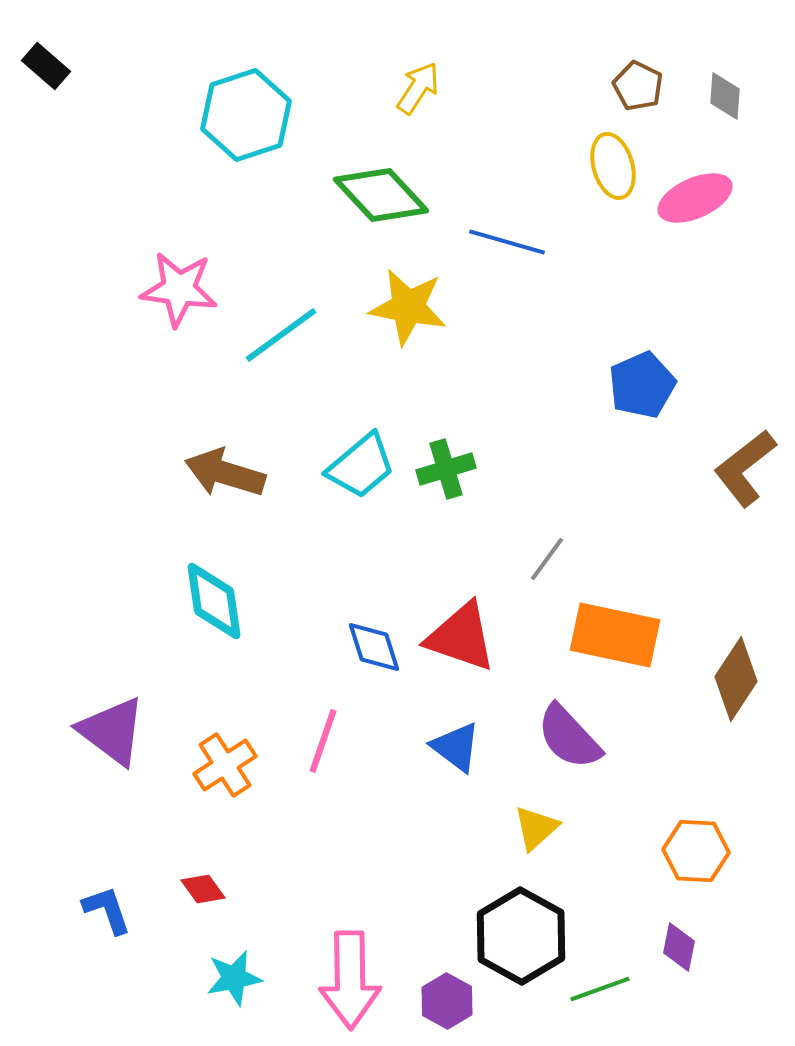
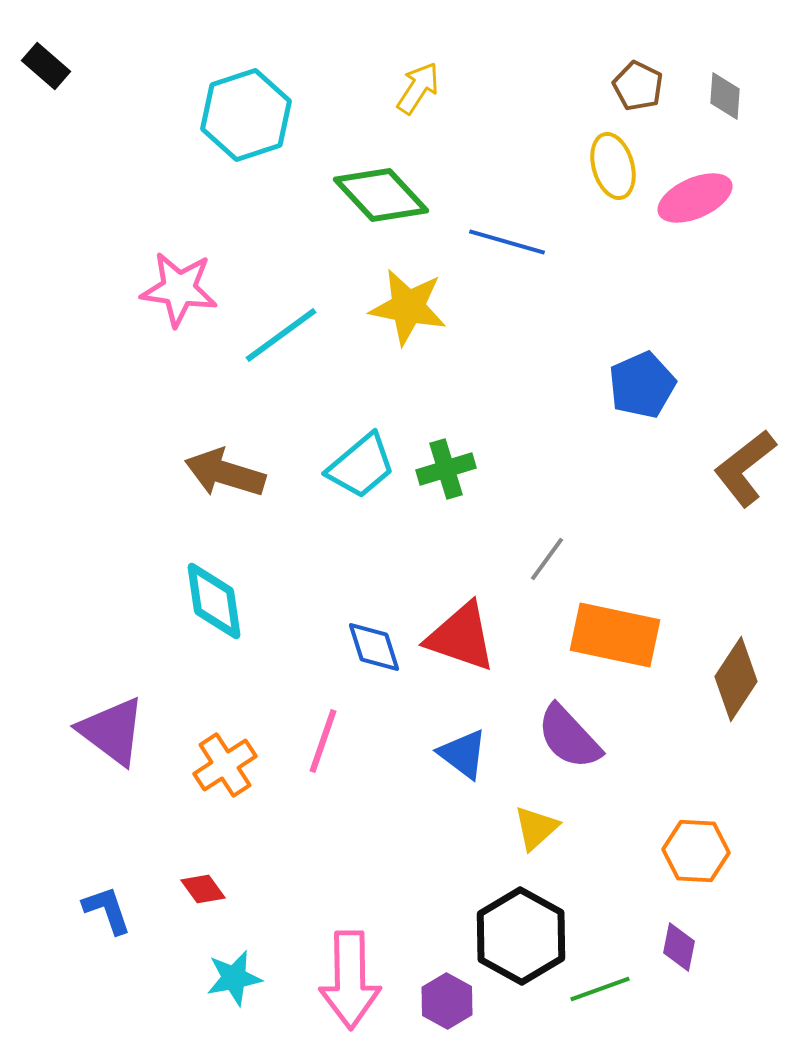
blue triangle: moved 7 px right, 7 px down
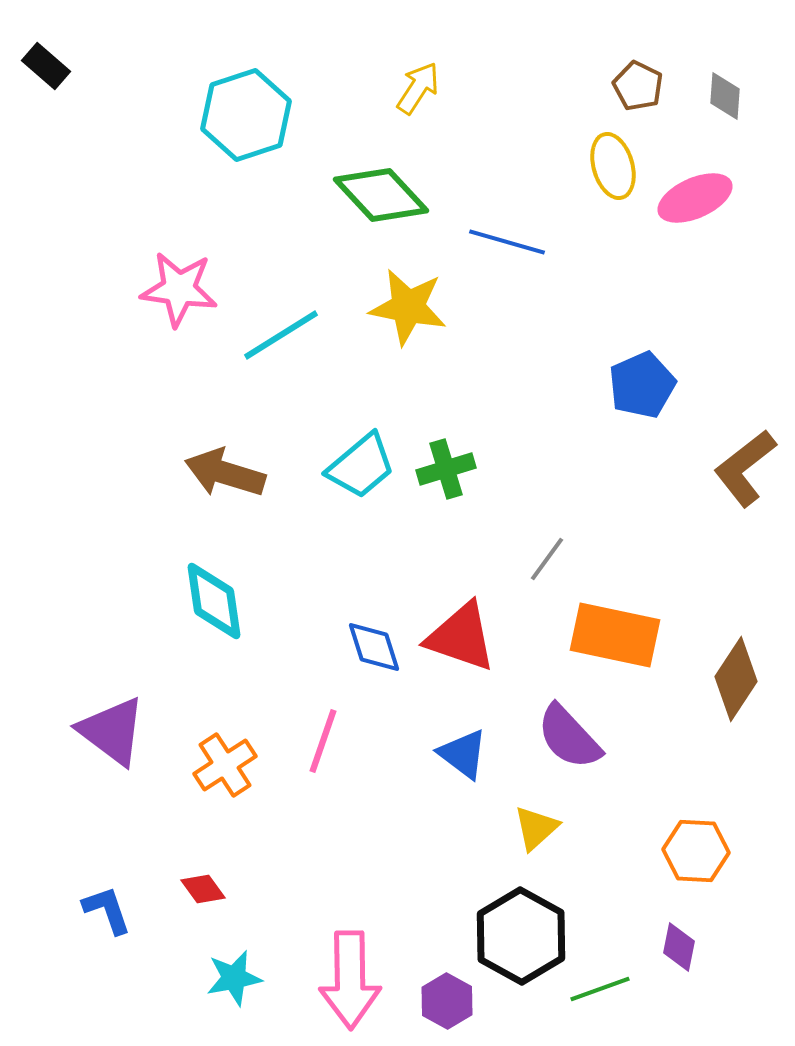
cyan line: rotated 4 degrees clockwise
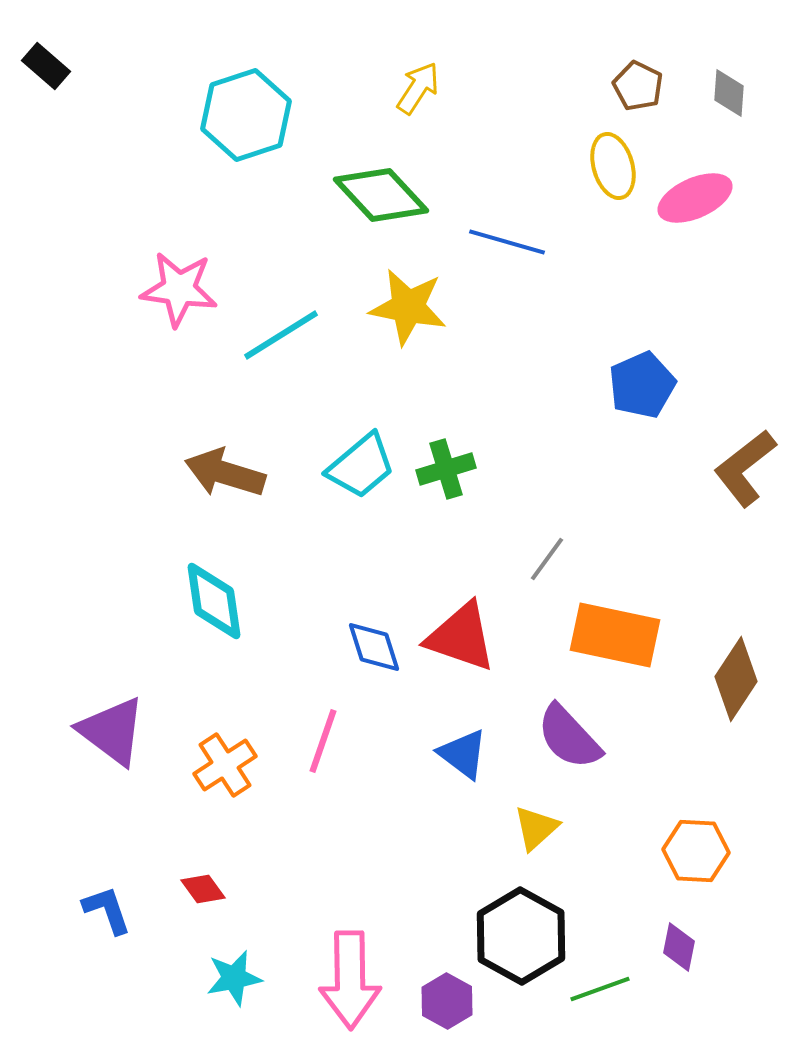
gray diamond: moved 4 px right, 3 px up
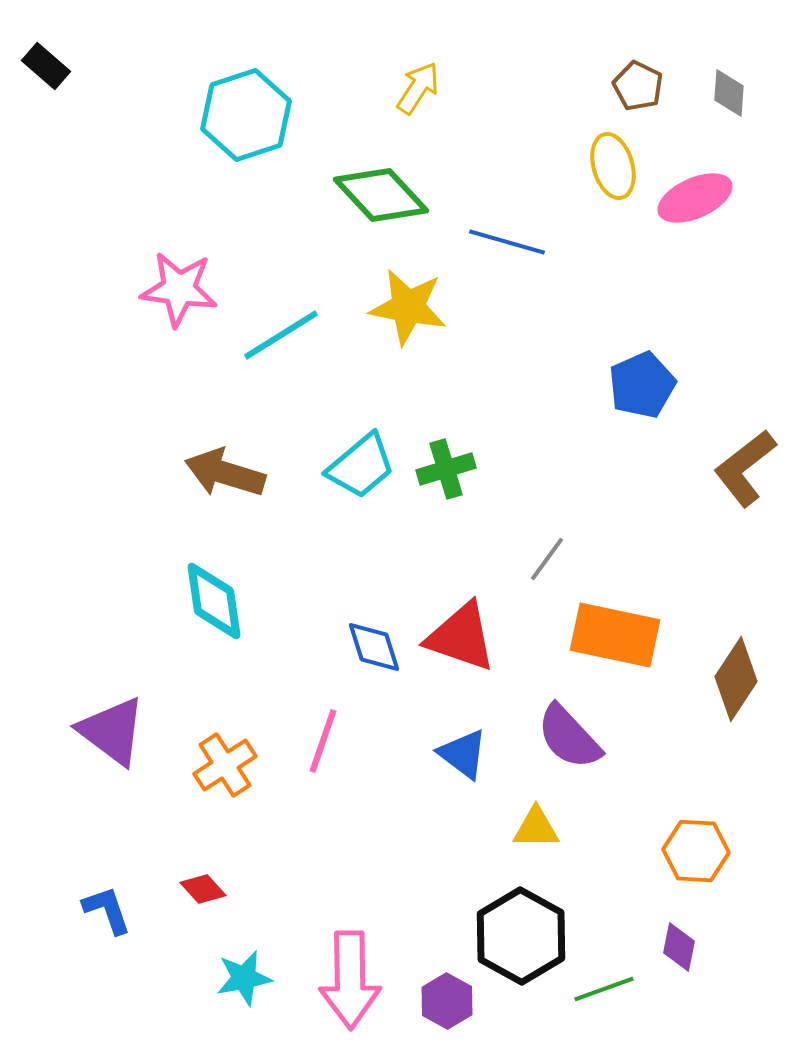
yellow triangle: rotated 42 degrees clockwise
red diamond: rotated 6 degrees counterclockwise
cyan star: moved 10 px right
green line: moved 4 px right
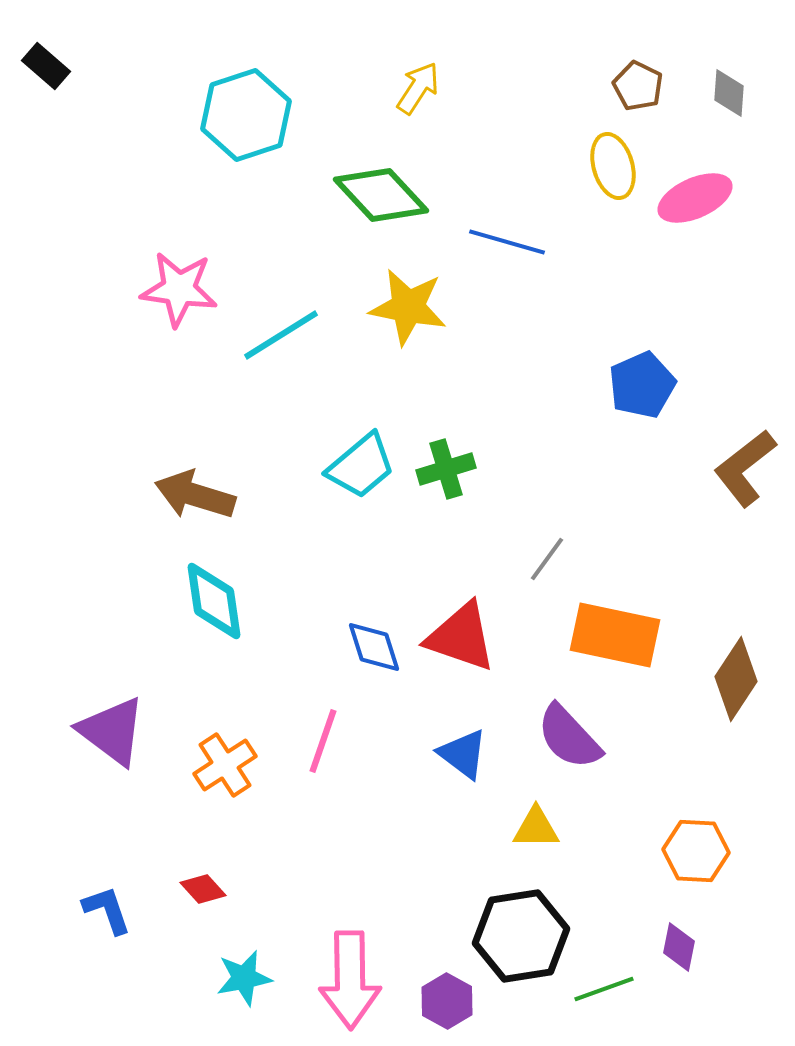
brown arrow: moved 30 px left, 22 px down
black hexagon: rotated 22 degrees clockwise
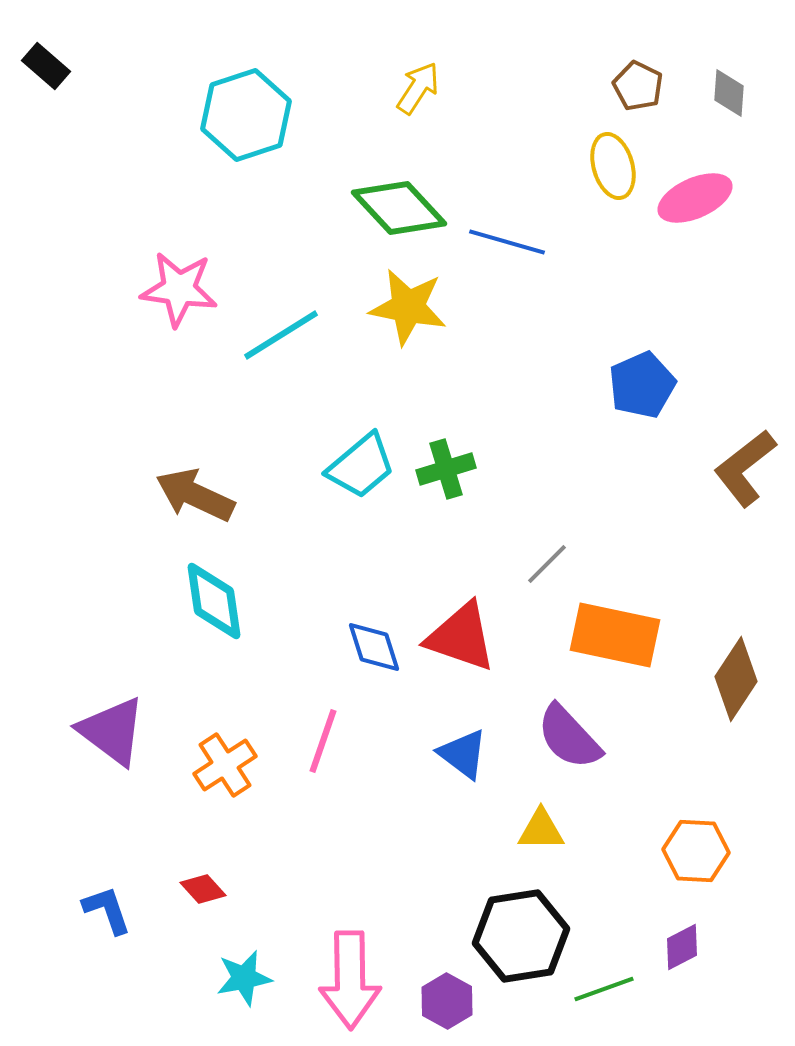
green diamond: moved 18 px right, 13 px down
brown arrow: rotated 8 degrees clockwise
gray line: moved 5 px down; rotated 9 degrees clockwise
yellow triangle: moved 5 px right, 2 px down
purple diamond: moved 3 px right; rotated 51 degrees clockwise
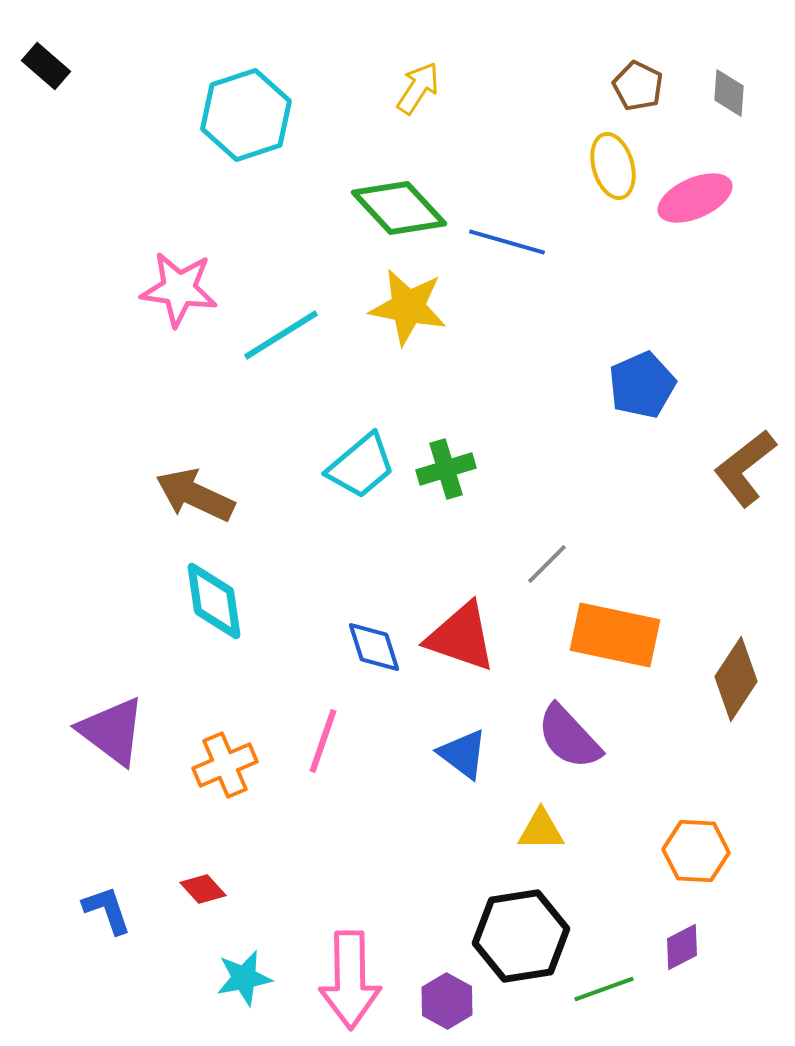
orange cross: rotated 10 degrees clockwise
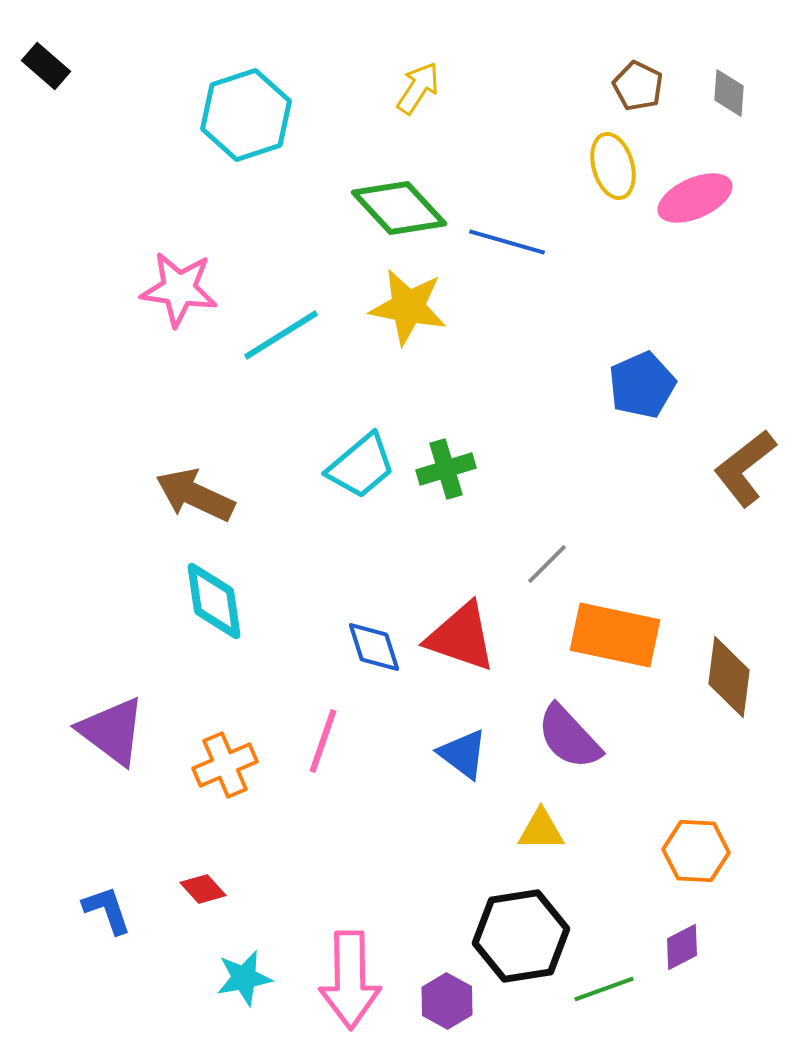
brown diamond: moved 7 px left, 2 px up; rotated 26 degrees counterclockwise
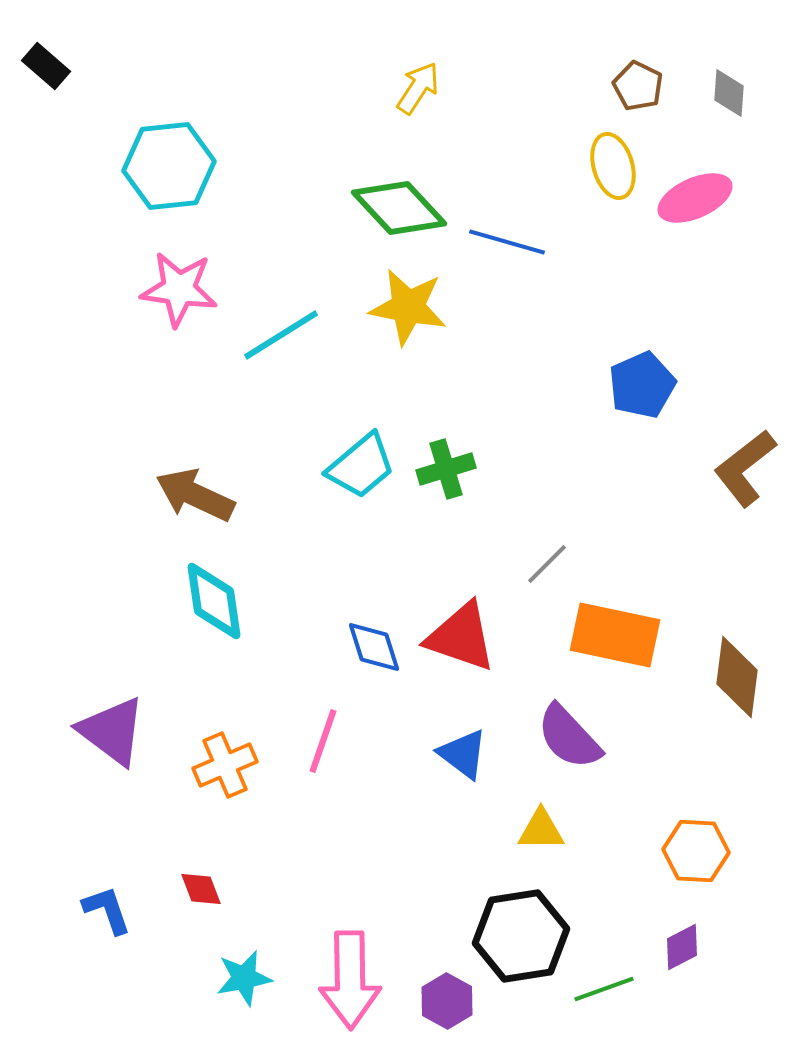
cyan hexagon: moved 77 px left, 51 px down; rotated 12 degrees clockwise
brown diamond: moved 8 px right
red diamond: moved 2 px left; rotated 21 degrees clockwise
